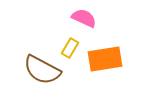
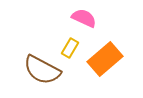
orange rectangle: rotated 32 degrees counterclockwise
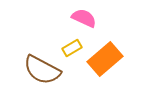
yellow rectangle: moved 2 px right; rotated 30 degrees clockwise
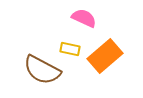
yellow rectangle: moved 2 px left, 1 px down; rotated 42 degrees clockwise
orange rectangle: moved 3 px up
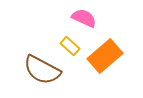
yellow rectangle: moved 3 px up; rotated 30 degrees clockwise
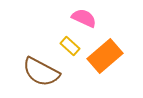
brown semicircle: moved 1 px left, 2 px down
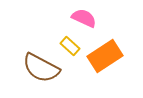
orange rectangle: rotated 8 degrees clockwise
brown semicircle: moved 4 px up
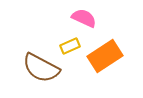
yellow rectangle: rotated 66 degrees counterclockwise
